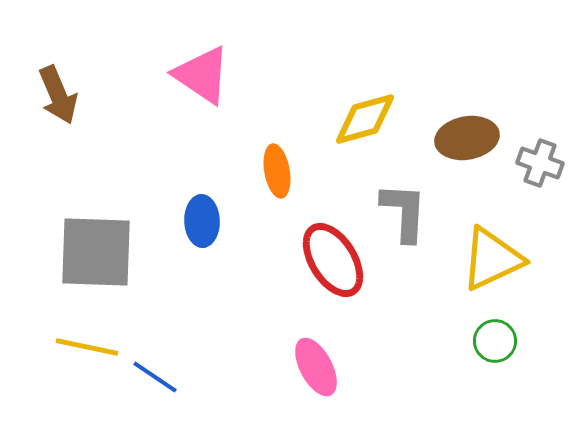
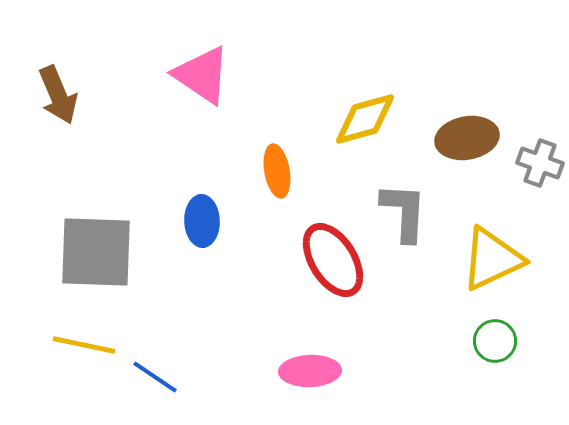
yellow line: moved 3 px left, 2 px up
pink ellipse: moved 6 px left, 4 px down; rotated 64 degrees counterclockwise
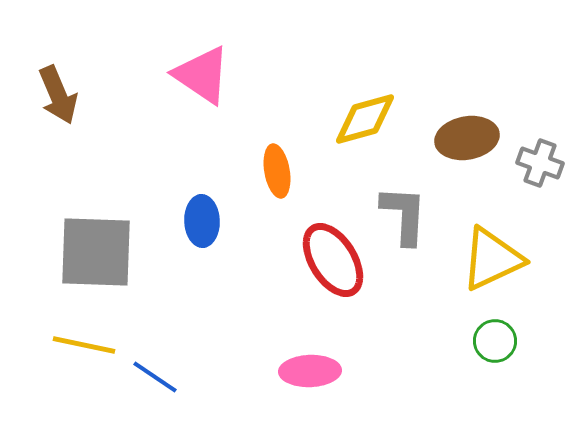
gray L-shape: moved 3 px down
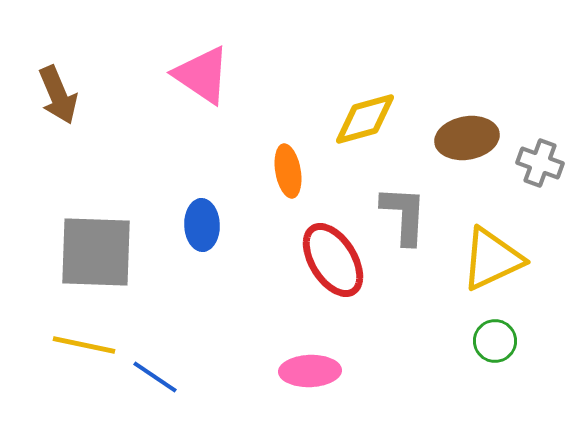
orange ellipse: moved 11 px right
blue ellipse: moved 4 px down
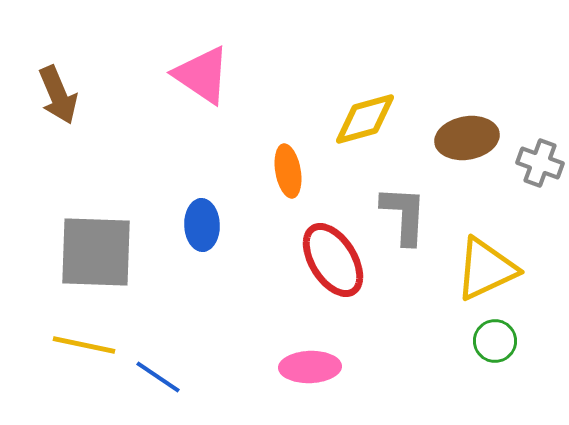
yellow triangle: moved 6 px left, 10 px down
pink ellipse: moved 4 px up
blue line: moved 3 px right
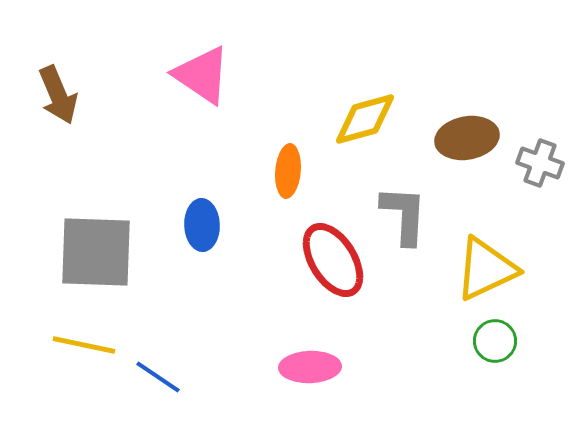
orange ellipse: rotated 15 degrees clockwise
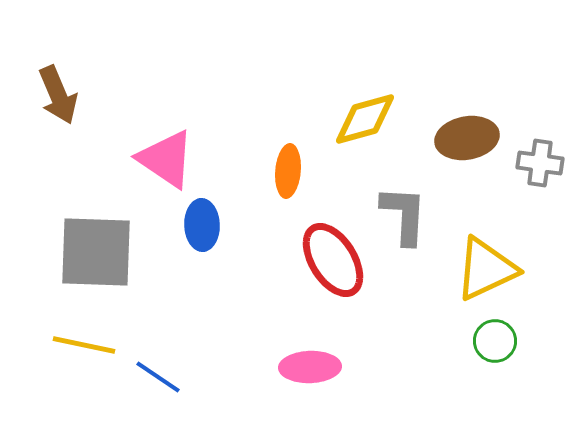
pink triangle: moved 36 px left, 84 px down
gray cross: rotated 12 degrees counterclockwise
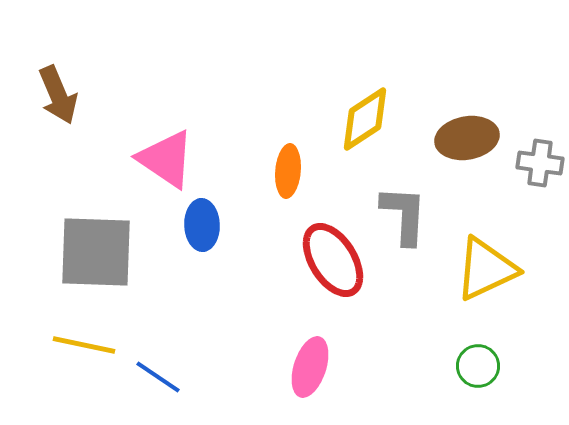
yellow diamond: rotated 18 degrees counterclockwise
green circle: moved 17 px left, 25 px down
pink ellipse: rotated 70 degrees counterclockwise
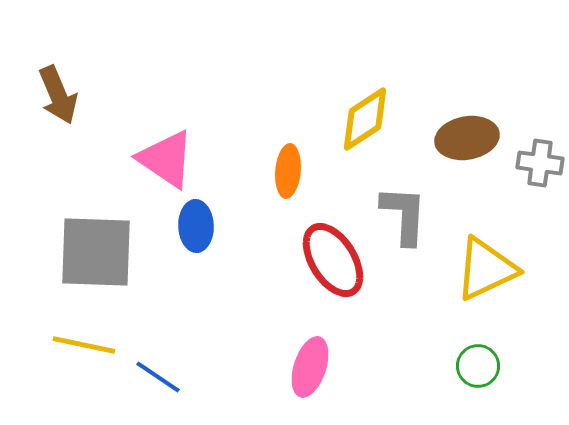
blue ellipse: moved 6 px left, 1 px down
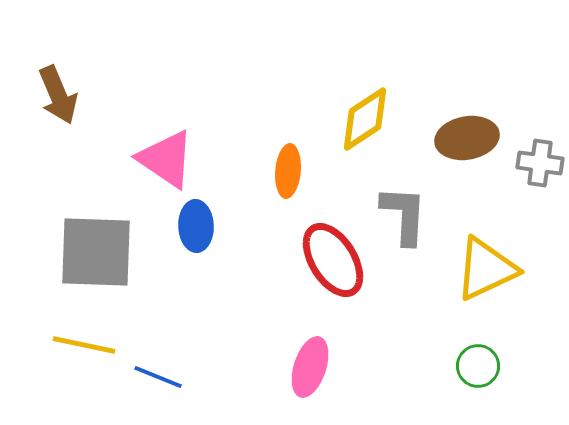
blue line: rotated 12 degrees counterclockwise
